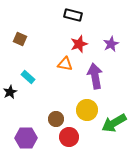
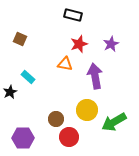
green arrow: moved 1 px up
purple hexagon: moved 3 px left
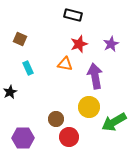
cyan rectangle: moved 9 px up; rotated 24 degrees clockwise
yellow circle: moved 2 px right, 3 px up
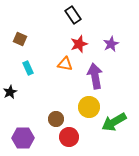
black rectangle: rotated 42 degrees clockwise
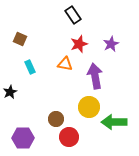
cyan rectangle: moved 2 px right, 1 px up
green arrow: rotated 30 degrees clockwise
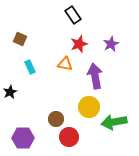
green arrow: rotated 10 degrees counterclockwise
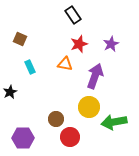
purple arrow: rotated 30 degrees clockwise
red circle: moved 1 px right
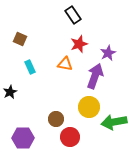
purple star: moved 3 px left, 9 px down
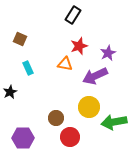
black rectangle: rotated 66 degrees clockwise
red star: moved 2 px down
cyan rectangle: moved 2 px left, 1 px down
purple arrow: rotated 135 degrees counterclockwise
brown circle: moved 1 px up
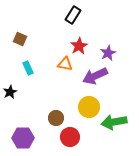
red star: rotated 12 degrees counterclockwise
